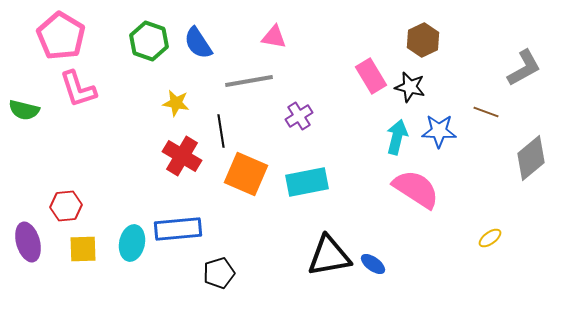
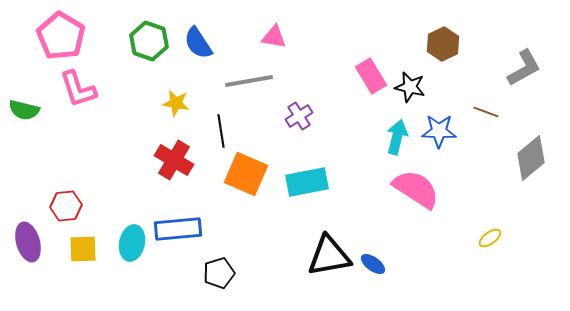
brown hexagon: moved 20 px right, 4 px down
red cross: moved 8 px left, 4 px down
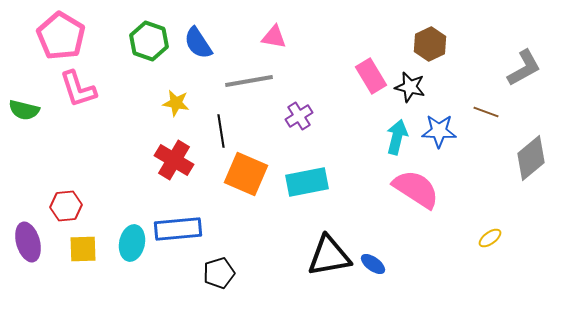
brown hexagon: moved 13 px left
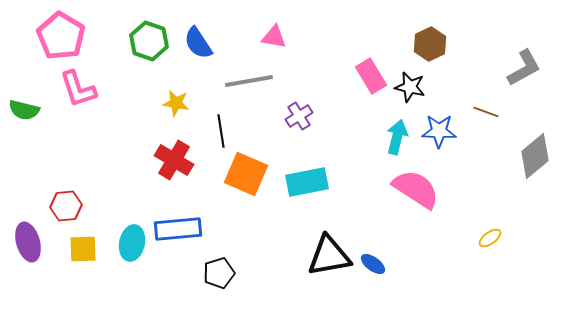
gray diamond: moved 4 px right, 2 px up
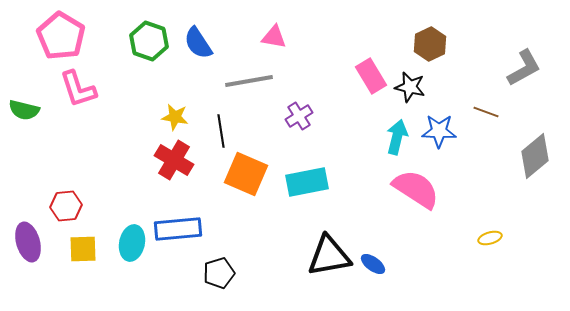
yellow star: moved 1 px left, 14 px down
yellow ellipse: rotated 20 degrees clockwise
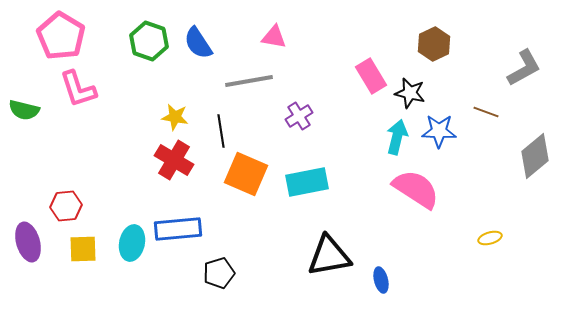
brown hexagon: moved 4 px right
black star: moved 6 px down
blue ellipse: moved 8 px right, 16 px down; rotated 40 degrees clockwise
